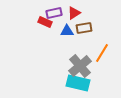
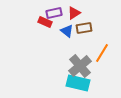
blue triangle: rotated 40 degrees clockwise
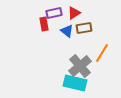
red rectangle: moved 1 px left, 2 px down; rotated 56 degrees clockwise
cyan rectangle: moved 3 px left
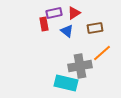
brown rectangle: moved 11 px right
orange line: rotated 18 degrees clockwise
gray cross: rotated 30 degrees clockwise
cyan rectangle: moved 9 px left
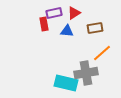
blue triangle: rotated 32 degrees counterclockwise
gray cross: moved 6 px right, 7 px down
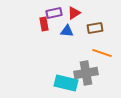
orange line: rotated 60 degrees clockwise
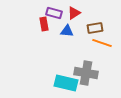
purple rectangle: rotated 28 degrees clockwise
orange line: moved 10 px up
gray cross: rotated 20 degrees clockwise
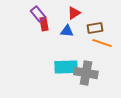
purple rectangle: moved 16 px left, 1 px down; rotated 35 degrees clockwise
cyan rectangle: moved 16 px up; rotated 15 degrees counterclockwise
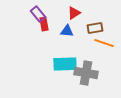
orange line: moved 2 px right
cyan rectangle: moved 1 px left, 3 px up
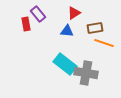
red rectangle: moved 18 px left
cyan rectangle: rotated 40 degrees clockwise
